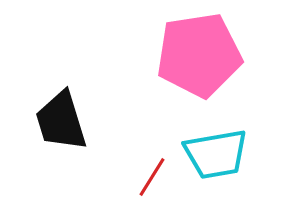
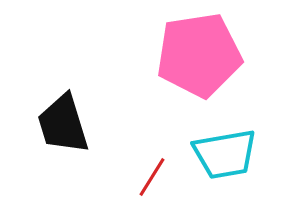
black trapezoid: moved 2 px right, 3 px down
cyan trapezoid: moved 9 px right
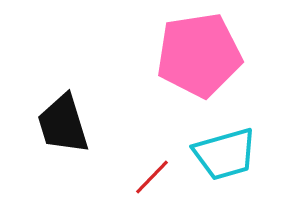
cyan trapezoid: rotated 6 degrees counterclockwise
red line: rotated 12 degrees clockwise
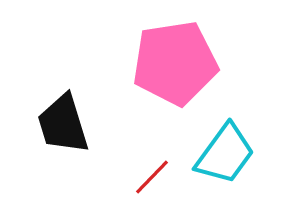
pink pentagon: moved 24 px left, 8 px down
cyan trapezoid: rotated 38 degrees counterclockwise
